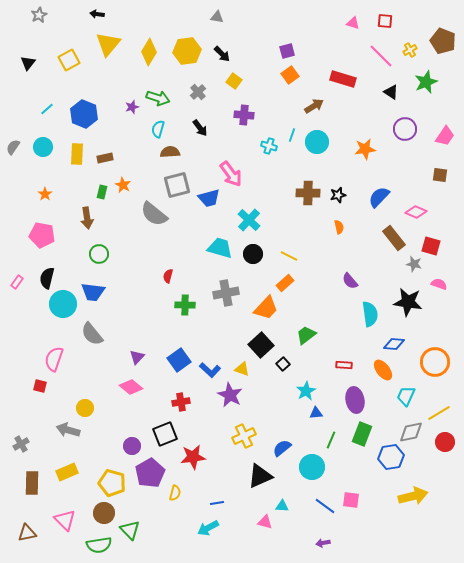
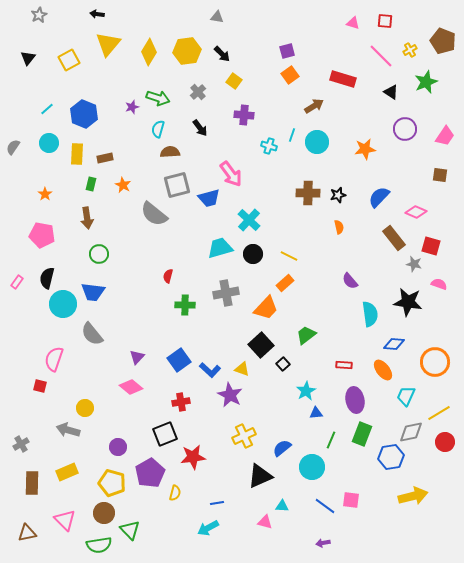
black triangle at (28, 63): moved 5 px up
cyan circle at (43, 147): moved 6 px right, 4 px up
green rectangle at (102, 192): moved 11 px left, 8 px up
cyan trapezoid at (220, 248): rotated 32 degrees counterclockwise
purple circle at (132, 446): moved 14 px left, 1 px down
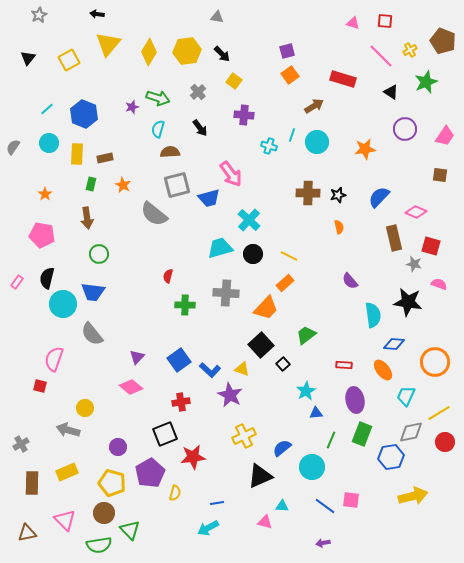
brown rectangle at (394, 238): rotated 25 degrees clockwise
gray cross at (226, 293): rotated 15 degrees clockwise
cyan semicircle at (370, 314): moved 3 px right, 1 px down
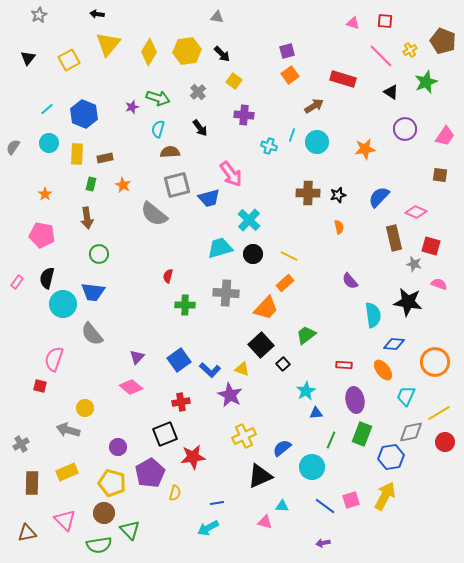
yellow arrow at (413, 496): moved 28 px left; rotated 48 degrees counterclockwise
pink square at (351, 500): rotated 24 degrees counterclockwise
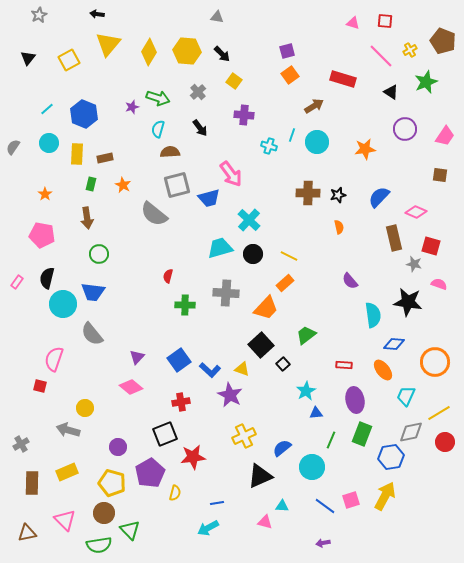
yellow hexagon at (187, 51): rotated 12 degrees clockwise
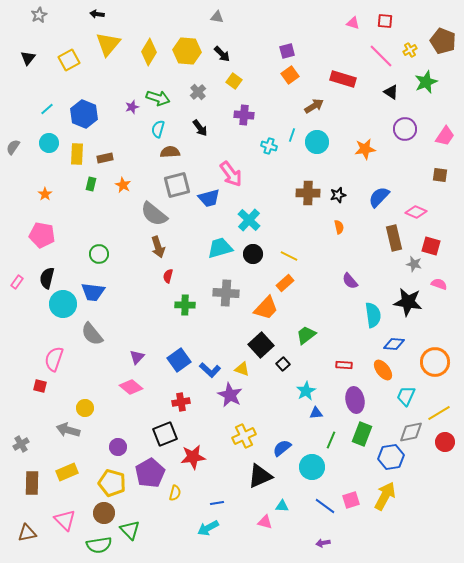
brown arrow at (87, 218): moved 71 px right, 29 px down; rotated 10 degrees counterclockwise
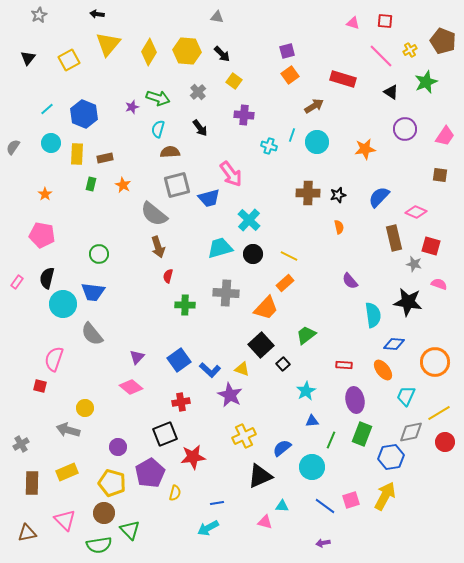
cyan circle at (49, 143): moved 2 px right
blue triangle at (316, 413): moved 4 px left, 8 px down
